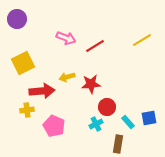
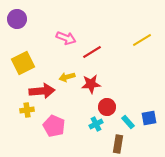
red line: moved 3 px left, 6 px down
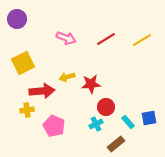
red line: moved 14 px right, 13 px up
red circle: moved 1 px left
brown rectangle: moved 2 px left; rotated 42 degrees clockwise
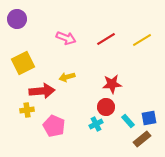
red star: moved 21 px right
cyan rectangle: moved 1 px up
brown rectangle: moved 26 px right, 5 px up
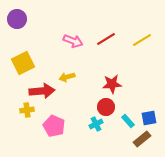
pink arrow: moved 7 px right, 3 px down
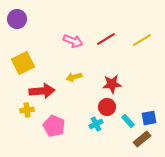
yellow arrow: moved 7 px right
red circle: moved 1 px right
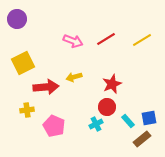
red star: rotated 18 degrees counterclockwise
red arrow: moved 4 px right, 4 px up
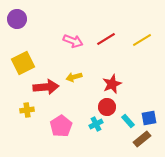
pink pentagon: moved 7 px right; rotated 15 degrees clockwise
